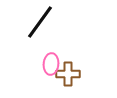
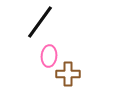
pink ellipse: moved 2 px left, 8 px up
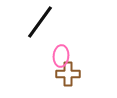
pink ellipse: moved 12 px right
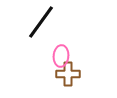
black line: moved 1 px right
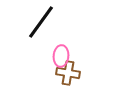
brown cross: moved 1 px up; rotated 10 degrees clockwise
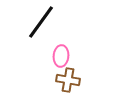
brown cross: moved 7 px down
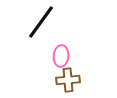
brown cross: rotated 15 degrees counterclockwise
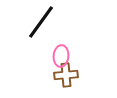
brown cross: moved 2 px left, 5 px up
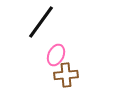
pink ellipse: moved 5 px left, 1 px up; rotated 20 degrees clockwise
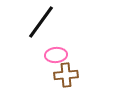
pink ellipse: rotated 60 degrees clockwise
